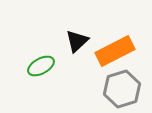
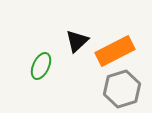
green ellipse: rotated 36 degrees counterclockwise
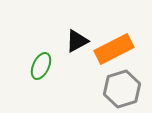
black triangle: rotated 15 degrees clockwise
orange rectangle: moved 1 px left, 2 px up
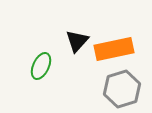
black triangle: rotated 20 degrees counterclockwise
orange rectangle: rotated 15 degrees clockwise
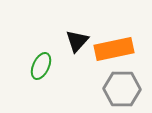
gray hexagon: rotated 18 degrees clockwise
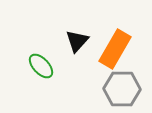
orange rectangle: moved 1 px right; rotated 48 degrees counterclockwise
green ellipse: rotated 68 degrees counterclockwise
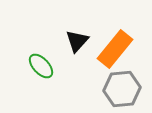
orange rectangle: rotated 9 degrees clockwise
gray hexagon: rotated 6 degrees counterclockwise
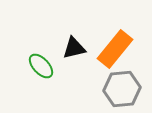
black triangle: moved 3 px left, 7 px down; rotated 35 degrees clockwise
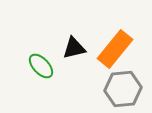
gray hexagon: moved 1 px right
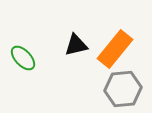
black triangle: moved 2 px right, 3 px up
green ellipse: moved 18 px left, 8 px up
